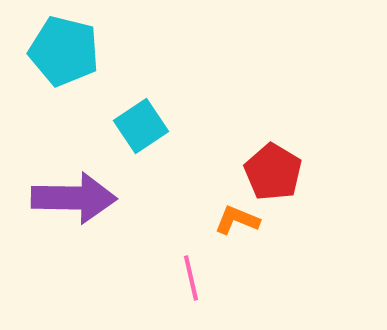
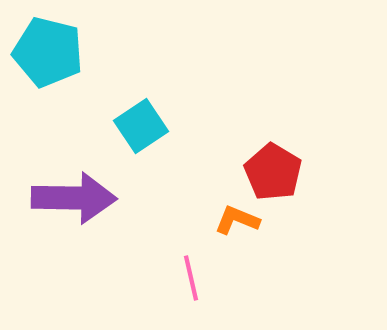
cyan pentagon: moved 16 px left, 1 px down
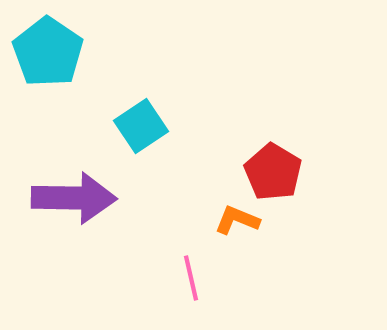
cyan pentagon: rotated 20 degrees clockwise
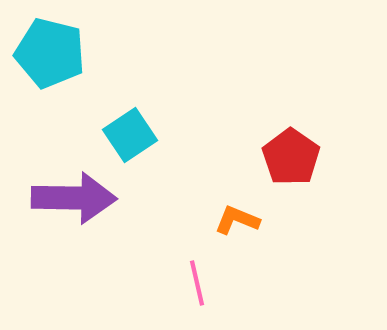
cyan pentagon: moved 2 px right, 1 px down; rotated 20 degrees counterclockwise
cyan square: moved 11 px left, 9 px down
red pentagon: moved 18 px right, 15 px up; rotated 4 degrees clockwise
pink line: moved 6 px right, 5 px down
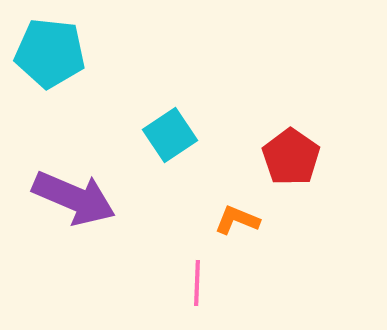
cyan pentagon: rotated 8 degrees counterclockwise
cyan square: moved 40 px right
purple arrow: rotated 22 degrees clockwise
pink line: rotated 15 degrees clockwise
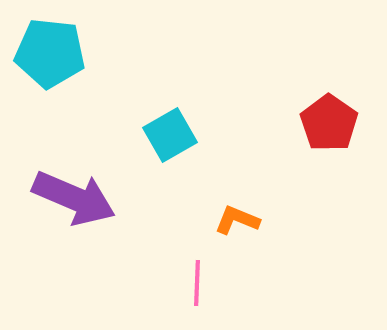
cyan square: rotated 4 degrees clockwise
red pentagon: moved 38 px right, 34 px up
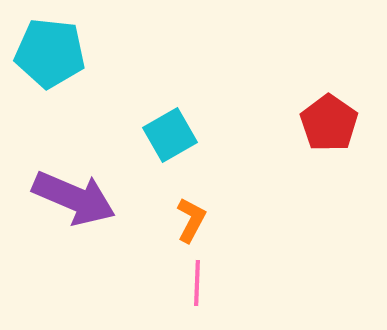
orange L-shape: moved 46 px left; rotated 96 degrees clockwise
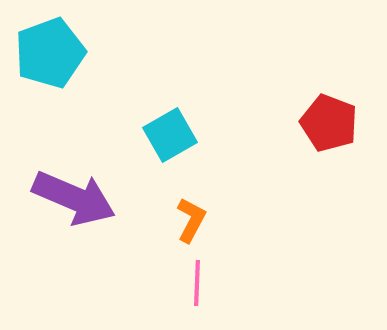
cyan pentagon: rotated 26 degrees counterclockwise
red pentagon: rotated 14 degrees counterclockwise
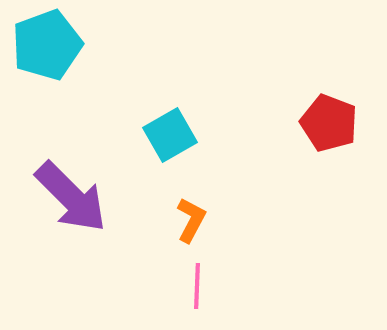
cyan pentagon: moved 3 px left, 8 px up
purple arrow: moved 3 px left, 1 px up; rotated 22 degrees clockwise
pink line: moved 3 px down
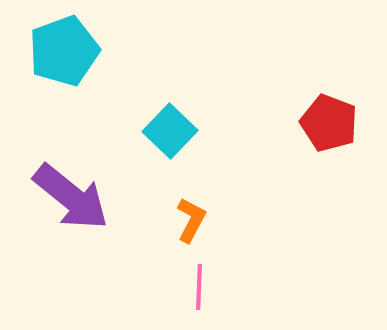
cyan pentagon: moved 17 px right, 6 px down
cyan square: moved 4 px up; rotated 16 degrees counterclockwise
purple arrow: rotated 6 degrees counterclockwise
pink line: moved 2 px right, 1 px down
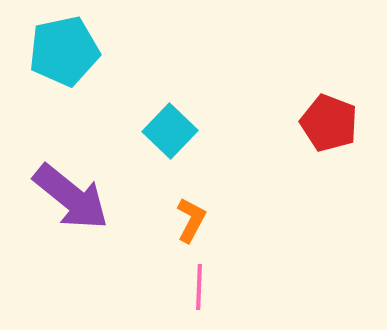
cyan pentagon: rotated 8 degrees clockwise
